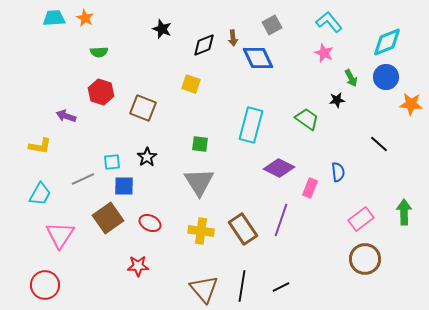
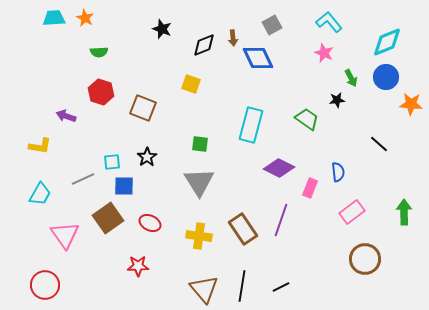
pink rectangle at (361, 219): moved 9 px left, 7 px up
yellow cross at (201, 231): moved 2 px left, 5 px down
pink triangle at (60, 235): moved 5 px right; rotated 8 degrees counterclockwise
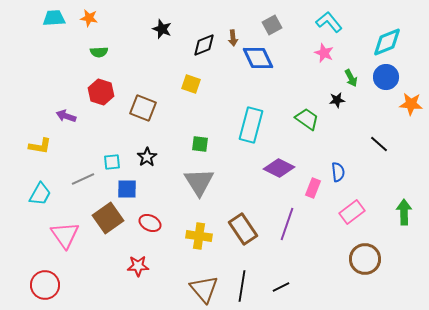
orange star at (85, 18): moved 4 px right; rotated 18 degrees counterclockwise
blue square at (124, 186): moved 3 px right, 3 px down
pink rectangle at (310, 188): moved 3 px right
purple line at (281, 220): moved 6 px right, 4 px down
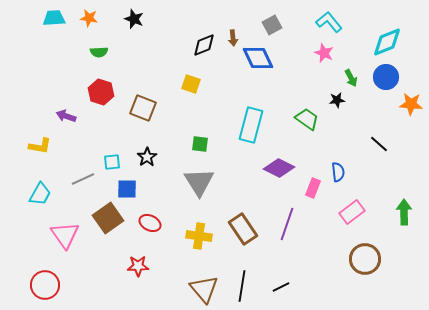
black star at (162, 29): moved 28 px left, 10 px up
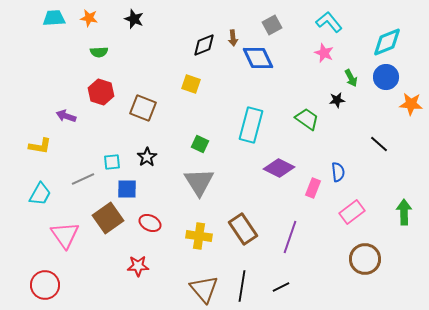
green square at (200, 144): rotated 18 degrees clockwise
purple line at (287, 224): moved 3 px right, 13 px down
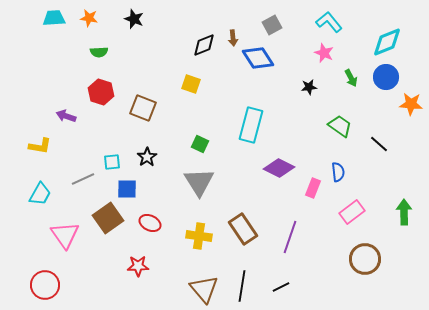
blue diamond at (258, 58): rotated 8 degrees counterclockwise
black star at (337, 100): moved 28 px left, 13 px up
green trapezoid at (307, 119): moved 33 px right, 7 px down
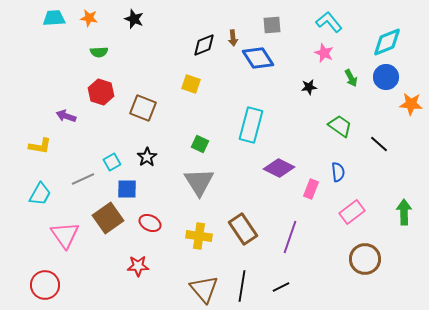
gray square at (272, 25): rotated 24 degrees clockwise
cyan square at (112, 162): rotated 24 degrees counterclockwise
pink rectangle at (313, 188): moved 2 px left, 1 px down
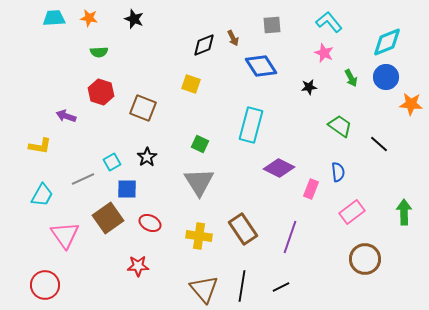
brown arrow at (233, 38): rotated 21 degrees counterclockwise
blue diamond at (258, 58): moved 3 px right, 8 px down
cyan trapezoid at (40, 194): moved 2 px right, 1 px down
